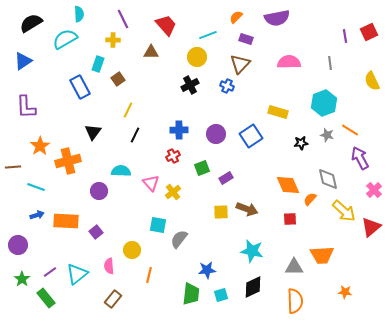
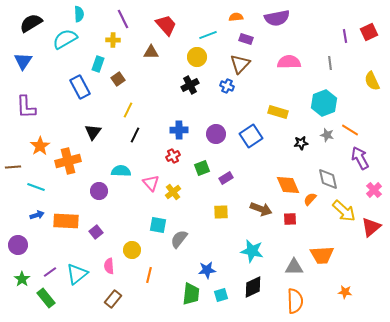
orange semicircle at (236, 17): rotated 40 degrees clockwise
blue triangle at (23, 61): rotated 24 degrees counterclockwise
brown arrow at (247, 209): moved 14 px right
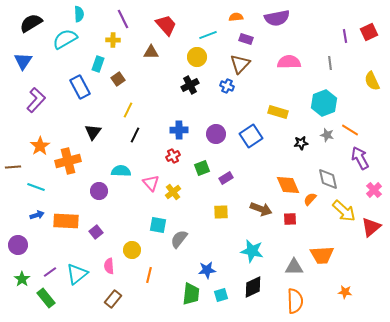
purple L-shape at (26, 107): moved 10 px right, 7 px up; rotated 135 degrees counterclockwise
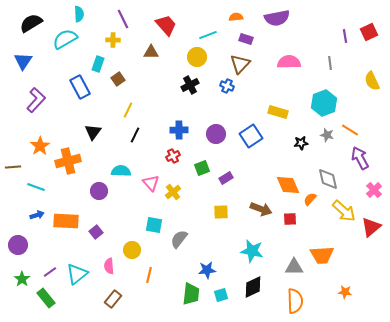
cyan square at (158, 225): moved 4 px left
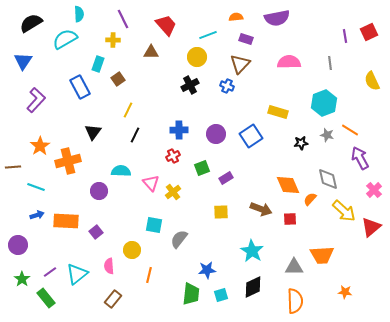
cyan star at (252, 251): rotated 20 degrees clockwise
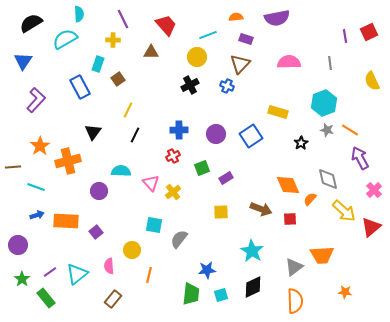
gray star at (327, 135): moved 5 px up
black star at (301, 143): rotated 24 degrees counterclockwise
gray triangle at (294, 267): rotated 36 degrees counterclockwise
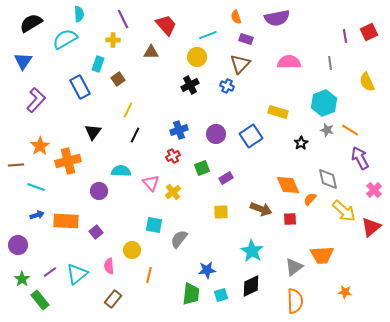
orange semicircle at (236, 17): rotated 104 degrees counterclockwise
yellow semicircle at (372, 81): moved 5 px left, 1 px down
blue cross at (179, 130): rotated 18 degrees counterclockwise
brown line at (13, 167): moved 3 px right, 2 px up
black diamond at (253, 287): moved 2 px left, 1 px up
green rectangle at (46, 298): moved 6 px left, 2 px down
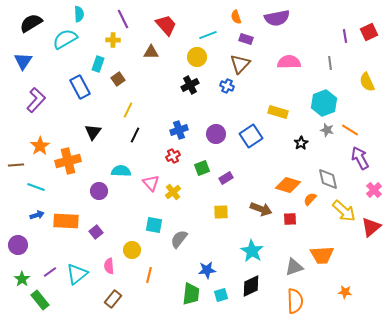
orange diamond at (288, 185): rotated 50 degrees counterclockwise
gray triangle at (294, 267): rotated 18 degrees clockwise
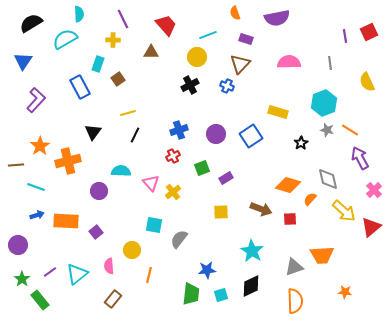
orange semicircle at (236, 17): moved 1 px left, 4 px up
yellow line at (128, 110): moved 3 px down; rotated 49 degrees clockwise
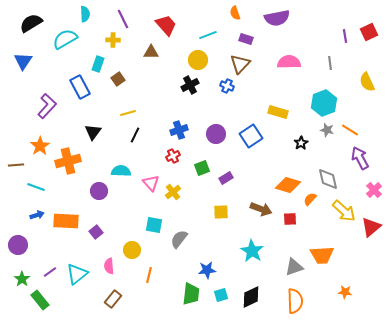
cyan semicircle at (79, 14): moved 6 px right
yellow circle at (197, 57): moved 1 px right, 3 px down
purple L-shape at (36, 100): moved 11 px right, 6 px down
black diamond at (251, 286): moved 11 px down
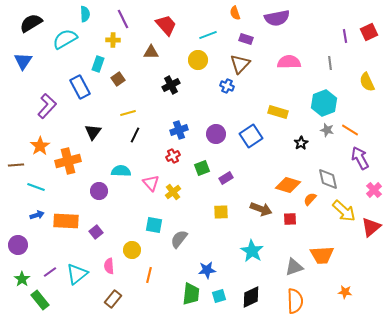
black cross at (190, 85): moved 19 px left
cyan square at (221, 295): moved 2 px left, 1 px down
